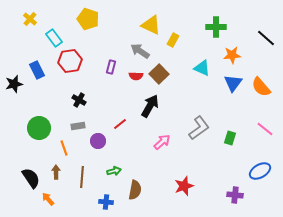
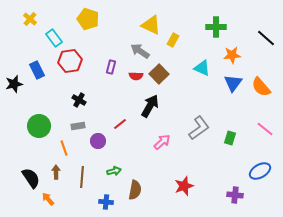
green circle: moved 2 px up
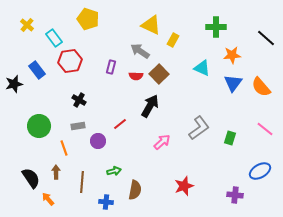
yellow cross: moved 3 px left, 6 px down
blue rectangle: rotated 12 degrees counterclockwise
brown line: moved 5 px down
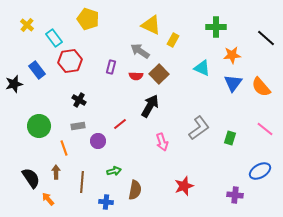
pink arrow: rotated 114 degrees clockwise
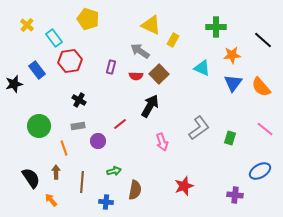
black line: moved 3 px left, 2 px down
orange arrow: moved 3 px right, 1 px down
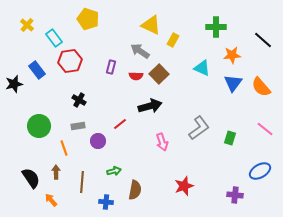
black arrow: rotated 45 degrees clockwise
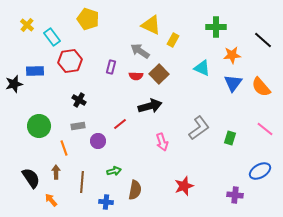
cyan rectangle: moved 2 px left, 1 px up
blue rectangle: moved 2 px left, 1 px down; rotated 54 degrees counterclockwise
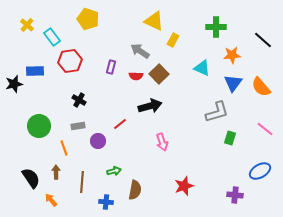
yellow triangle: moved 3 px right, 4 px up
gray L-shape: moved 18 px right, 16 px up; rotated 20 degrees clockwise
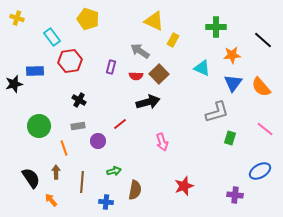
yellow cross: moved 10 px left, 7 px up; rotated 24 degrees counterclockwise
black arrow: moved 2 px left, 4 px up
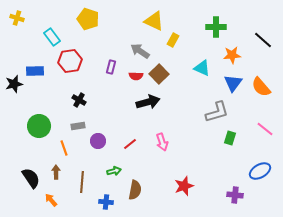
red line: moved 10 px right, 20 px down
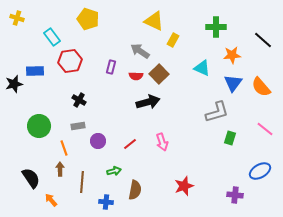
brown arrow: moved 4 px right, 3 px up
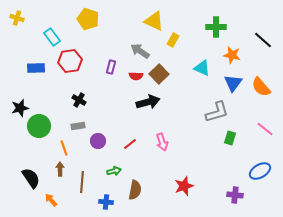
orange star: rotated 18 degrees clockwise
blue rectangle: moved 1 px right, 3 px up
black star: moved 6 px right, 24 px down
